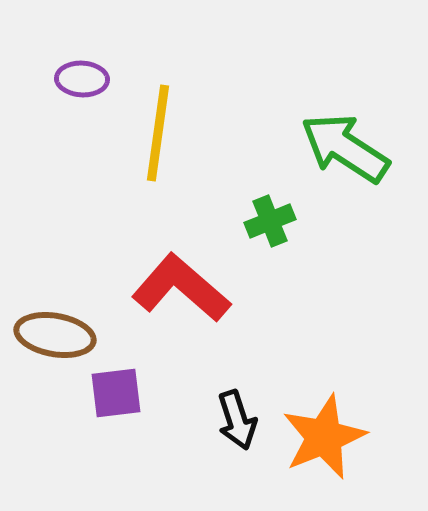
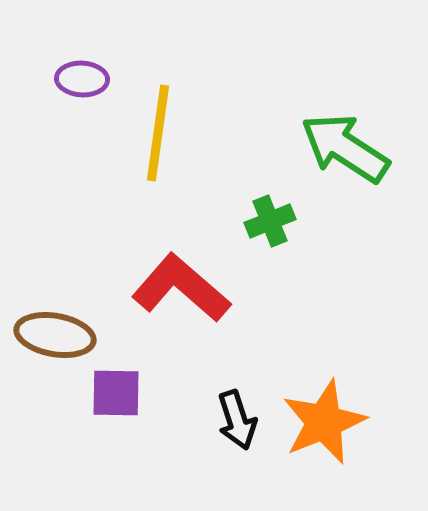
purple square: rotated 8 degrees clockwise
orange star: moved 15 px up
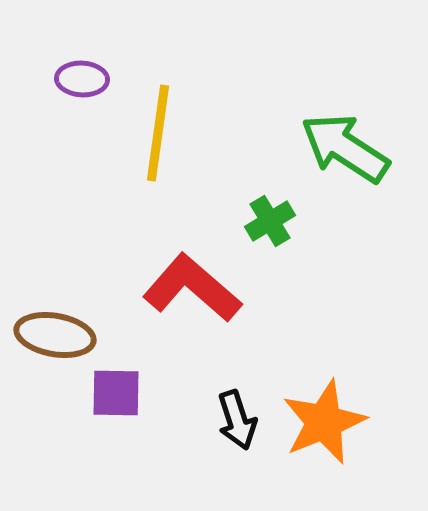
green cross: rotated 9 degrees counterclockwise
red L-shape: moved 11 px right
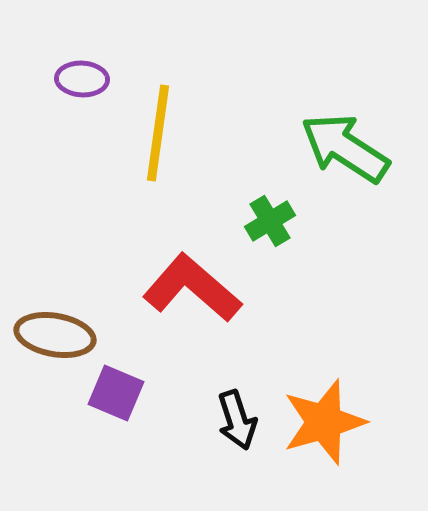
purple square: rotated 22 degrees clockwise
orange star: rotated 6 degrees clockwise
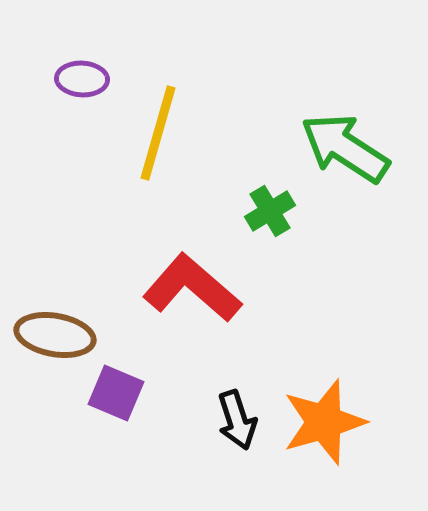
yellow line: rotated 8 degrees clockwise
green cross: moved 10 px up
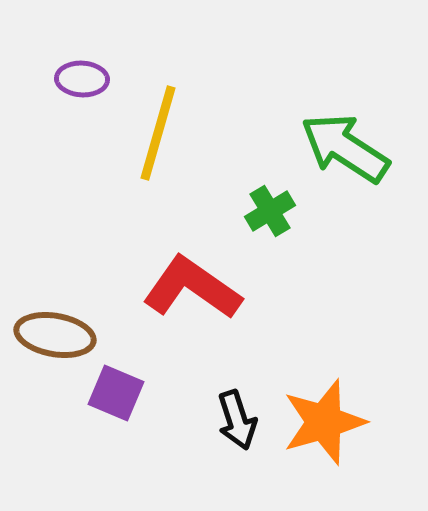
red L-shape: rotated 6 degrees counterclockwise
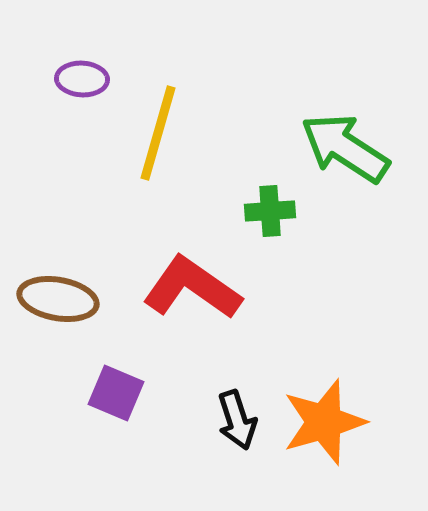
green cross: rotated 27 degrees clockwise
brown ellipse: moved 3 px right, 36 px up
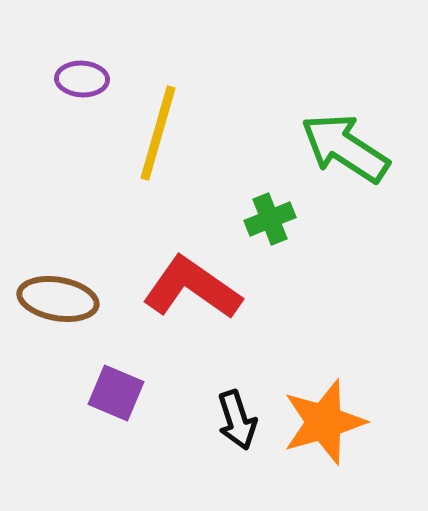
green cross: moved 8 px down; rotated 18 degrees counterclockwise
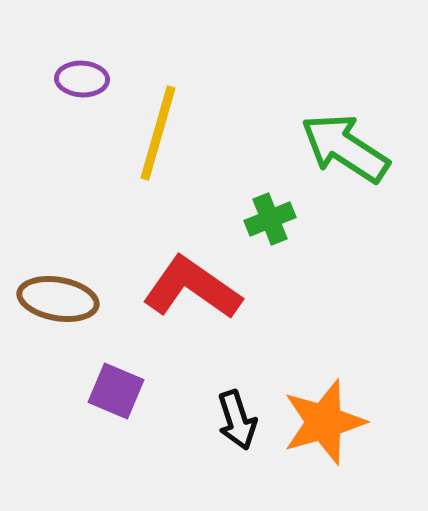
purple square: moved 2 px up
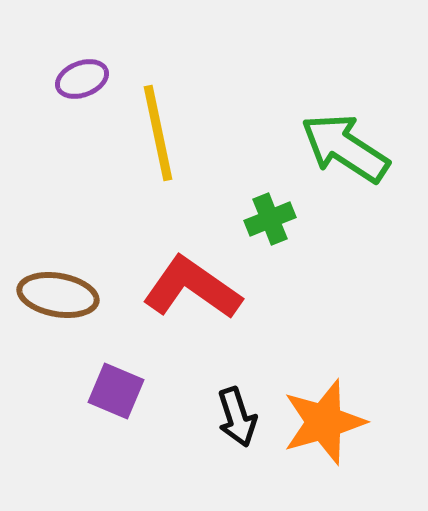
purple ellipse: rotated 24 degrees counterclockwise
yellow line: rotated 28 degrees counterclockwise
brown ellipse: moved 4 px up
black arrow: moved 3 px up
